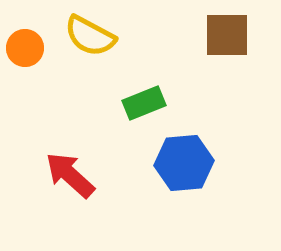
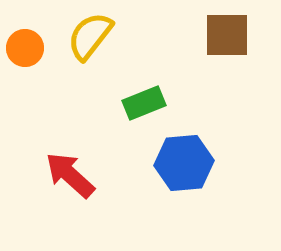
yellow semicircle: rotated 100 degrees clockwise
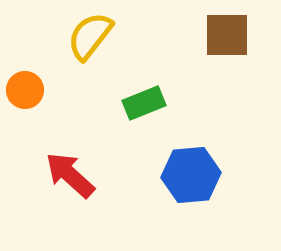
orange circle: moved 42 px down
blue hexagon: moved 7 px right, 12 px down
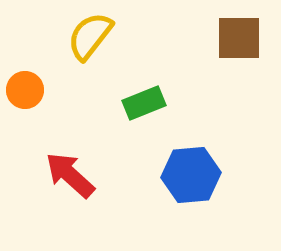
brown square: moved 12 px right, 3 px down
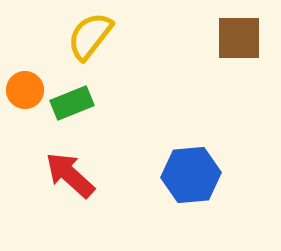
green rectangle: moved 72 px left
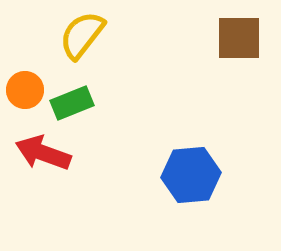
yellow semicircle: moved 8 px left, 1 px up
red arrow: moved 27 px left, 22 px up; rotated 22 degrees counterclockwise
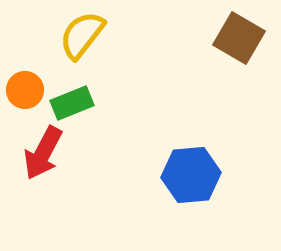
brown square: rotated 30 degrees clockwise
red arrow: rotated 82 degrees counterclockwise
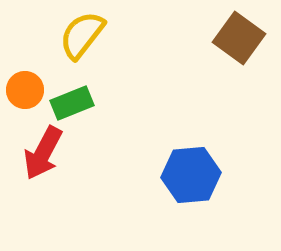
brown square: rotated 6 degrees clockwise
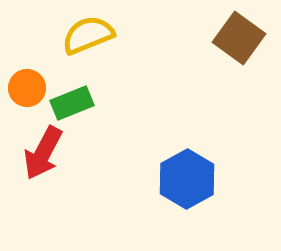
yellow semicircle: moved 6 px right; rotated 30 degrees clockwise
orange circle: moved 2 px right, 2 px up
blue hexagon: moved 4 px left, 4 px down; rotated 24 degrees counterclockwise
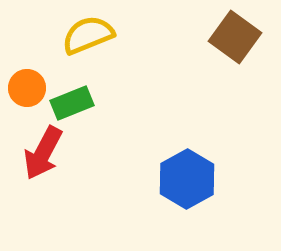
brown square: moved 4 px left, 1 px up
